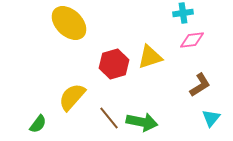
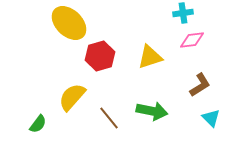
red hexagon: moved 14 px left, 8 px up
cyan triangle: rotated 24 degrees counterclockwise
green arrow: moved 10 px right, 11 px up
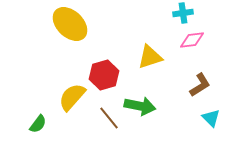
yellow ellipse: moved 1 px right, 1 px down
red hexagon: moved 4 px right, 19 px down
green arrow: moved 12 px left, 5 px up
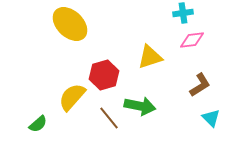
green semicircle: rotated 12 degrees clockwise
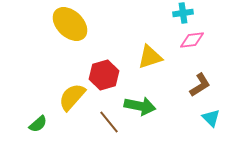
brown line: moved 4 px down
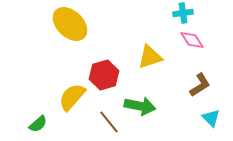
pink diamond: rotated 65 degrees clockwise
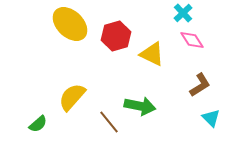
cyan cross: rotated 36 degrees counterclockwise
yellow triangle: moved 2 px right, 3 px up; rotated 44 degrees clockwise
red hexagon: moved 12 px right, 39 px up
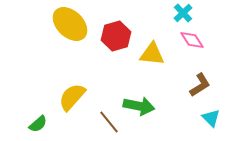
yellow triangle: rotated 20 degrees counterclockwise
green arrow: moved 1 px left
